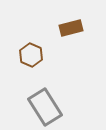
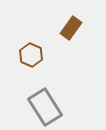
brown rectangle: rotated 40 degrees counterclockwise
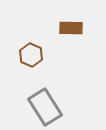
brown rectangle: rotated 55 degrees clockwise
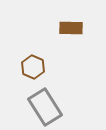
brown hexagon: moved 2 px right, 12 px down
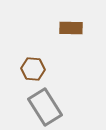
brown hexagon: moved 2 px down; rotated 20 degrees counterclockwise
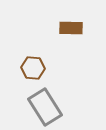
brown hexagon: moved 1 px up
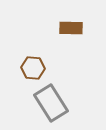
gray rectangle: moved 6 px right, 4 px up
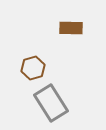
brown hexagon: rotated 20 degrees counterclockwise
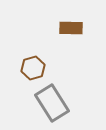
gray rectangle: moved 1 px right
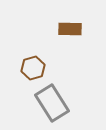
brown rectangle: moved 1 px left, 1 px down
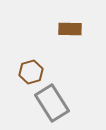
brown hexagon: moved 2 px left, 4 px down
